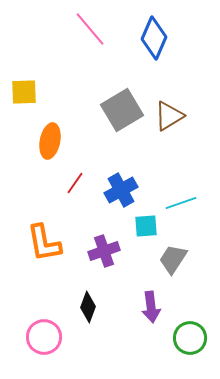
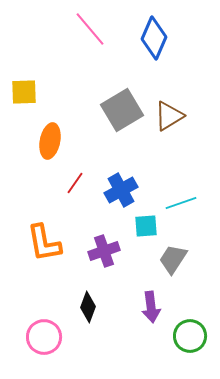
green circle: moved 2 px up
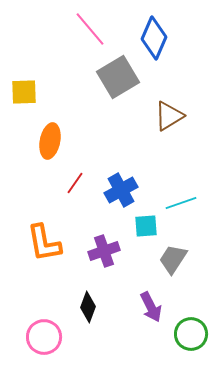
gray square: moved 4 px left, 33 px up
purple arrow: rotated 20 degrees counterclockwise
green circle: moved 1 px right, 2 px up
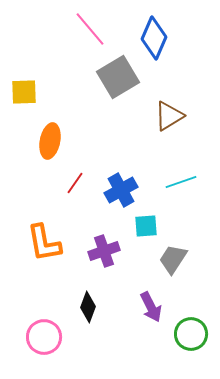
cyan line: moved 21 px up
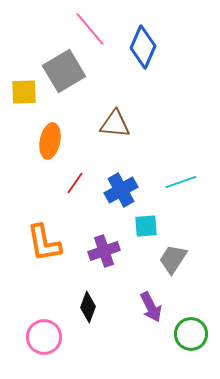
blue diamond: moved 11 px left, 9 px down
gray square: moved 54 px left, 6 px up
brown triangle: moved 54 px left, 8 px down; rotated 36 degrees clockwise
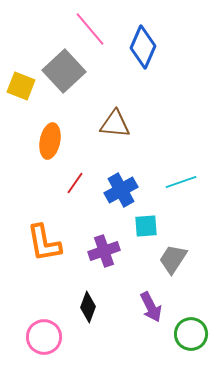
gray square: rotated 12 degrees counterclockwise
yellow square: moved 3 px left, 6 px up; rotated 24 degrees clockwise
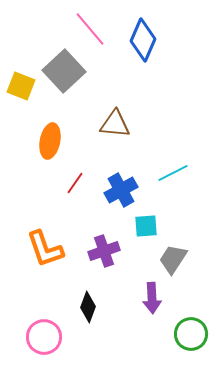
blue diamond: moved 7 px up
cyan line: moved 8 px left, 9 px up; rotated 8 degrees counterclockwise
orange L-shape: moved 1 px right, 6 px down; rotated 9 degrees counterclockwise
purple arrow: moved 1 px right, 9 px up; rotated 24 degrees clockwise
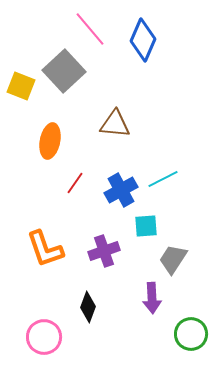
cyan line: moved 10 px left, 6 px down
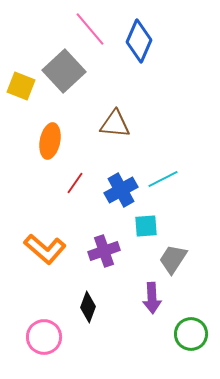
blue diamond: moved 4 px left, 1 px down
orange L-shape: rotated 30 degrees counterclockwise
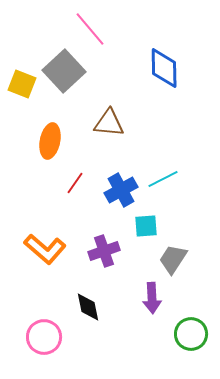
blue diamond: moved 25 px right, 27 px down; rotated 24 degrees counterclockwise
yellow square: moved 1 px right, 2 px up
brown triangle: moved 6 px left, 1 px up
black diamond: rotated 32 degrees counterclockwise
